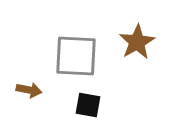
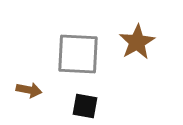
gray square: moved 2 px right, 2 px up
black square: moved 3 px left, 1 px down
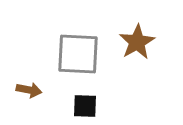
black square: rotated 8 degrees counterclockwise
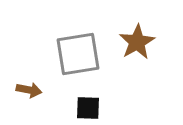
gray square: rotated 12 degrees counterclockwise
black square: moved 3 px right, 2 px down
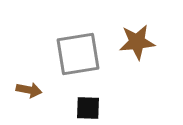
brown star: rotated 24 degrees clockwise
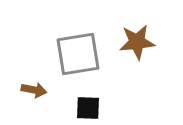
brown arrow: moved 5 px right
